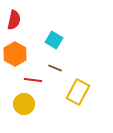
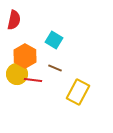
orange hexagon: moved 10 px right, 2 px down
yellow circle: moved 7 px left, 30 px up
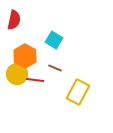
red line: moved 2 px right
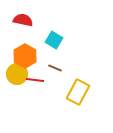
red semicircle: moved 9 px right; rotated 90 degrees counterclockwise
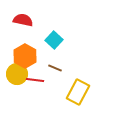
cyan square: rotated 12 degrees clockwise
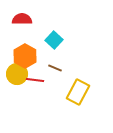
red semicircle: moved 1 px left, 1 px up; rotated 12 degrees counterclockwise
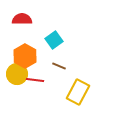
cyan square: rotated 12 degrees clockwise
brown line: moved 4 px right, 2 px up
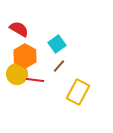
red semicircle: moved 3 px left, 10 px down; rotated 30 degrees clockwise
cyan square: moved 3 px right, 4 px down
brown line: rotated 72 degrees counterclockwise
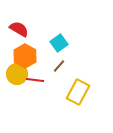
cyan square: moved 2 px right, 1 px up
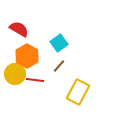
orange hexagon: moved 2 px right
yellow circle: moved 2 px left
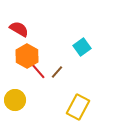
cyan square: moved 23 px right, 4 px down
brown line: moved 2 px left, 6 px down
yellow circle: moved 26 px down
red line: moved 3 px right, 9 px up; rotated 42 degrees clockwise
yellow rectangle: moved 15 px down
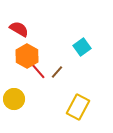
yellow circle: moved 1 px left, 1 px up
